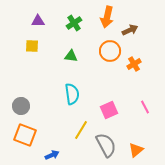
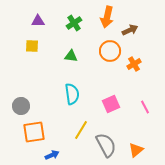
pink square: moved 2 px right, 6 px up
orange square: moved 9 px right, 3 px up; rotated 30 degrees counterclockwise
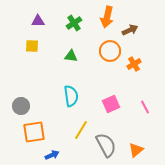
cyan semicircle: moved 1 px left, 2 px down
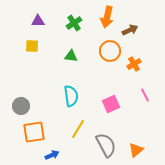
pink line: moved 12 px up
yellow line: moved 3 px left, 1 px up
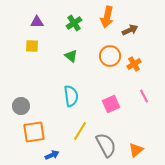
purple triangle: moved 1 px left, 1 px down
orange circle: moved 5 px down
green triangle: rotated 32 degrees clockwise
pink line: moved 1 px left, 1 px down
yellow line: moved 2 px right, 2 px down
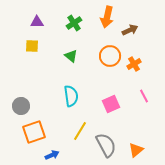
orange square: rotated 10 degrees counterclockwise
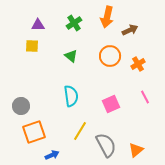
purple triangle: moved 1 px right, 3 px down
orange cross: moved 4 px right
pink line: moved 1 px right, 1 px down
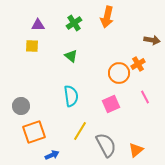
brown arrow: moved 22 px right, 10 px down; rotated 35 degrees clockwise
orange circle: moved 9 px right, 17 px down
